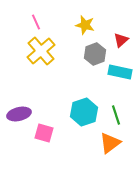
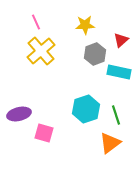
yellow star: rotated 18 degrees counterclockwise
cyan rectangle: moved 1 px left
cyan hexagon: moved 2 px right, 3 px up
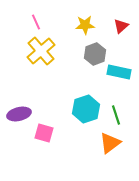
red triangle: moved 14 px up
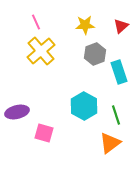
cyan rectangle: rotated 60 degrees clockwise
cyan hexagon: moved 2 px left, 3 px up; rotated 12 degrees counterclockwise
purple ellipse: moved 2 px left, 2 px up
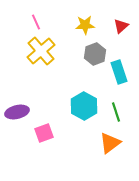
green line: moved 3 px up
pink square: rotated 36 degrees counterclockwise
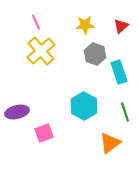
gray hexagon: rotated 20 degrees counterclockwise
green line: moved 9 px right
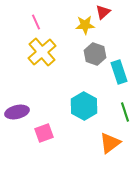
red triangle: moved 18 px left, 14 px up
yellow cross: moved 1 px right, 1 px down
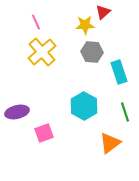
gray hexagon: moved 3 px left, 2 px up; rotated 15 degrees counterclockwise
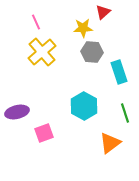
yellow star: moved 2 px left, 3 px down
green line: moved 1 px down
